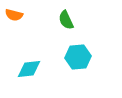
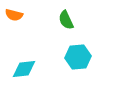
cyan diamond: moved 5 px left
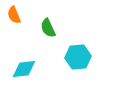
orange semicircle: rotated 54 degrees clockwise
green semicircle: moved 18 px left, 8 px down
